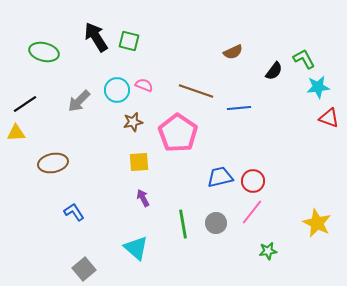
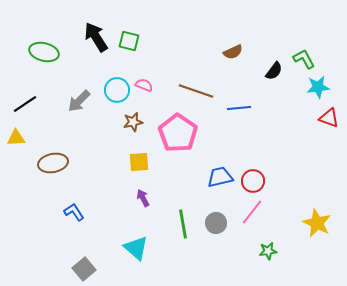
yellow triangle: moved 5 px down
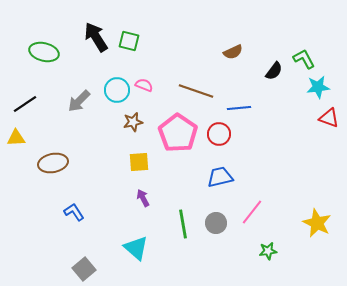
red circle: moved 34 px left, 47 px up
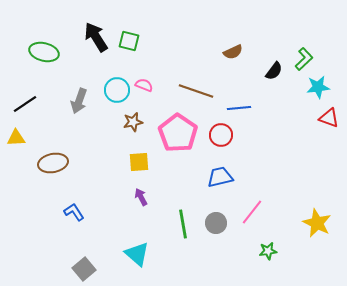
green L-shape: rotated 75 degrees clockwise
gray arrow: rotated 25 degrees counterclockwise
red circle: moved 2 px right, 1 px down
purple arrow: moved 2 px left, 1 px up
cyan triangle: moved 1 px right, 6 px down
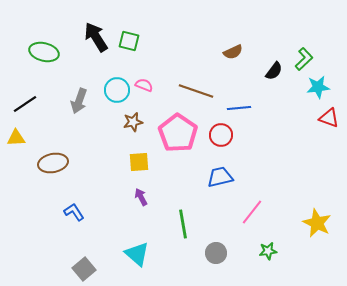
gray circle: moved 30 px down
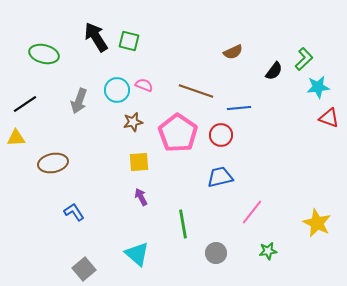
green ellipse: moved 2 px down
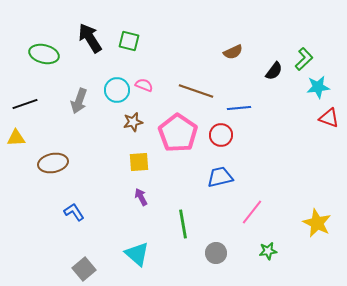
black arrow: moved 6 px left, 1 px down
black line: rotated 15 degrees clockwise
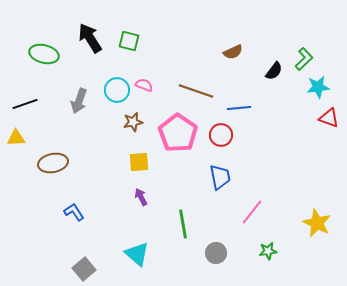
blue trapezoid: rotated 92 degrees clockwise
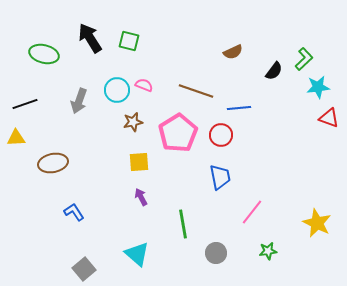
pink pentagon: rotated 6 degrees clockwise
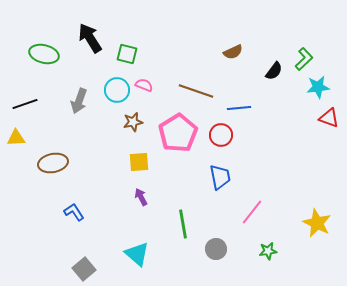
green square: moved 2 px left, 13 px down
gray circle: moved 4 px up
